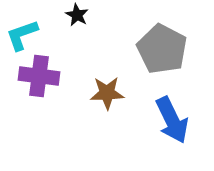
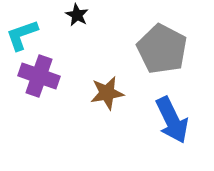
purple cross: rotated 12 degrees clockwise
brown star: rotated 8 degrees counterclockwise
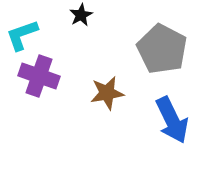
black star: moved 4 px right; rotated 15 degrees clockwise
